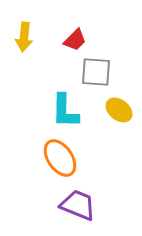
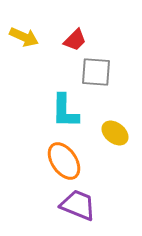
yellow arrow: rotated 72 degrees counterclockwise
yellow ellipse: moved 4 px left, 23 px down
orange ellipse: moved 4 px right, 3 px down
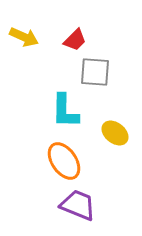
gray square: moved 1 px left
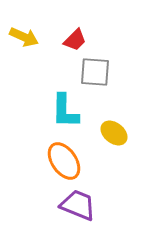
yellow ellipse: moved 1 px left
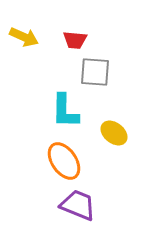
red trapezoid: rotated 50 degrees clockwise
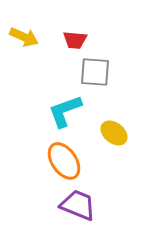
cyan L-shape: rotated 69 degrees clockwise
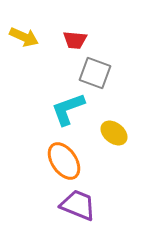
gray square: moved 1 px down; rotated 16 degrees clockwise
cyan L-shape: moved 3 px right, 2 px up
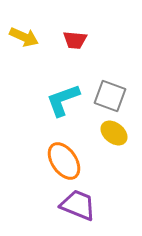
gray square: moved 15 px right, 23 px down
cyan L-shape: moved 5 px left, 9 px up
